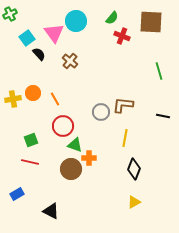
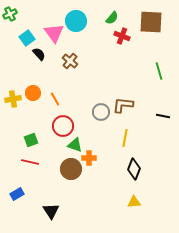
yellow triangle: rotated 24 degrees clockwise
black triangle: rotated 30 degrees clockwise
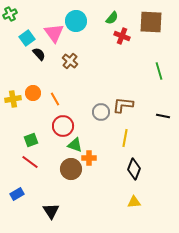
red line: rotated 24 degrees clockwise
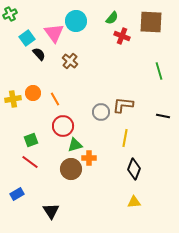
green triangle: rotated 35 degrees counterclockwise
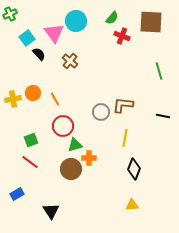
yellow triangle: moved 2 px left, 3 px down
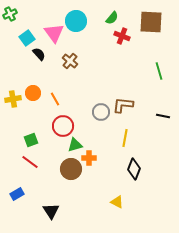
yellow triangle: moved 15 px left, 3 px up; rotated 32 degrees clockwise
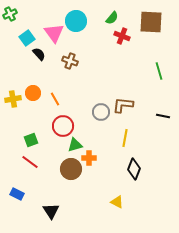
brown cross: rotated 21 degrees counterclockwise
blue rectangle: rotated 56 degrees clockwise
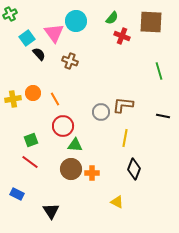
green triangle: rotated 21 degrees clockwise
orange cross: moved 3 px right, 15 px down
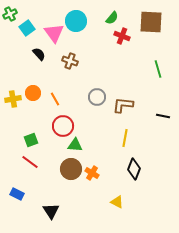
cyan square: moved 10 px up
green line: moved 1 px left, 2 px up
gray circle: moved 4 px left, 15 px up
orange cross: rotated 32 degrees clockwise
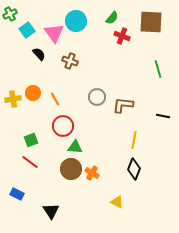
cyan square: moved 2 px down
yellow line: moved 9 px right, 2 px down
green triangle: moved 2 px down
